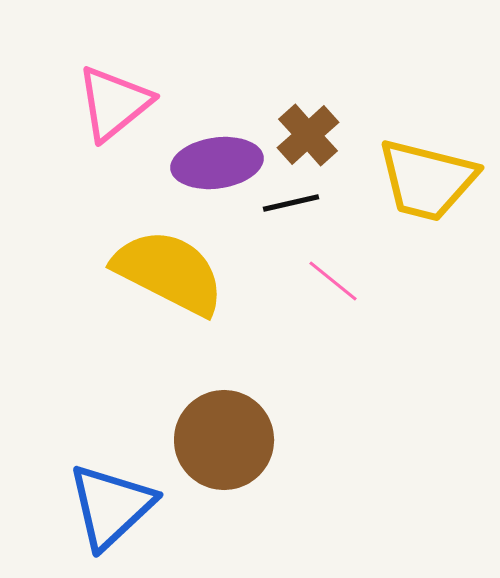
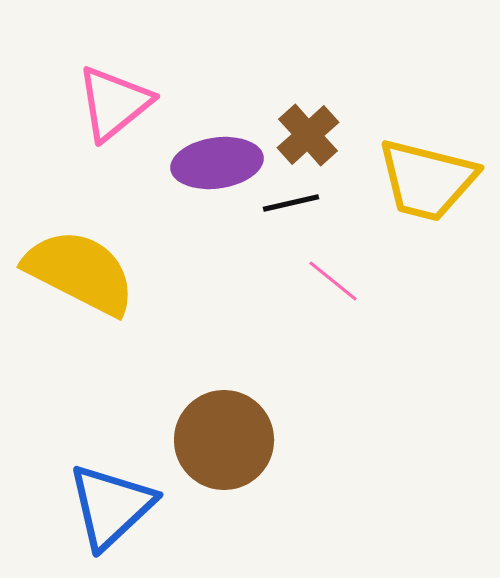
yellow semicircle: moved 89 px left
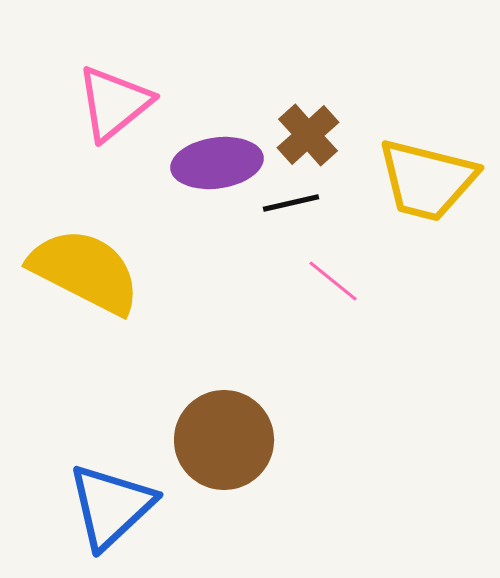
yellow semicircle: moved 5 px right, 1 px up
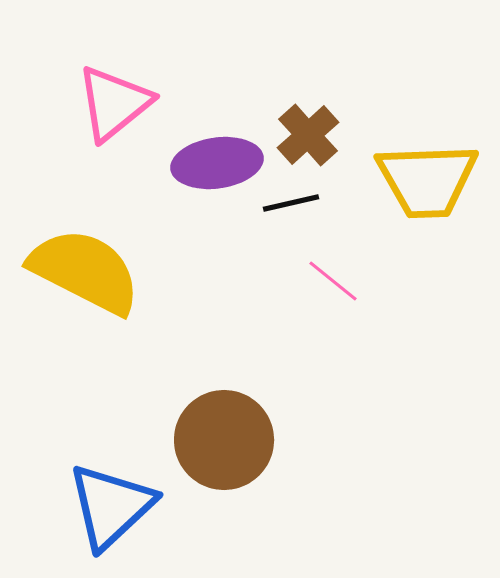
yellow trapezoid: rotated 16 degrees counterclockwise
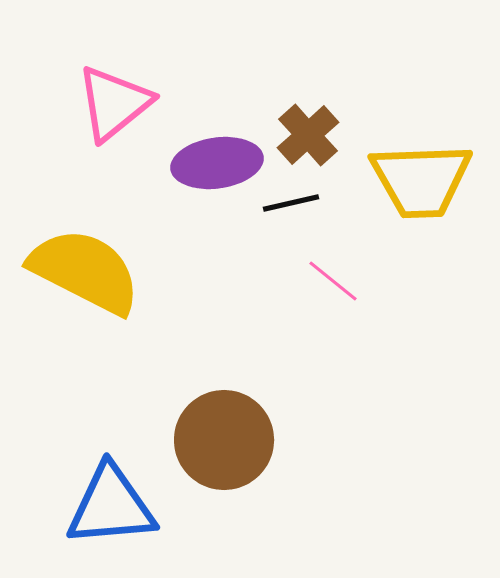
yellow trapezoid: moved 6 px left
blue triangle: rotated 38 degrees clockwise
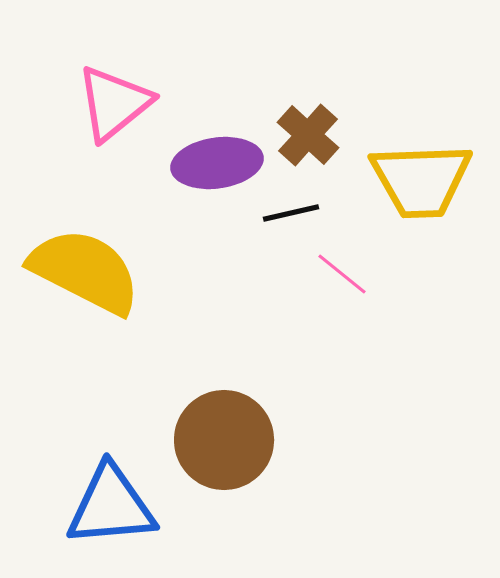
brown cross: rotated 6 degrees counterclockwise
black line: moved 10 px down
pink line: moved 9 px right, 7 px up
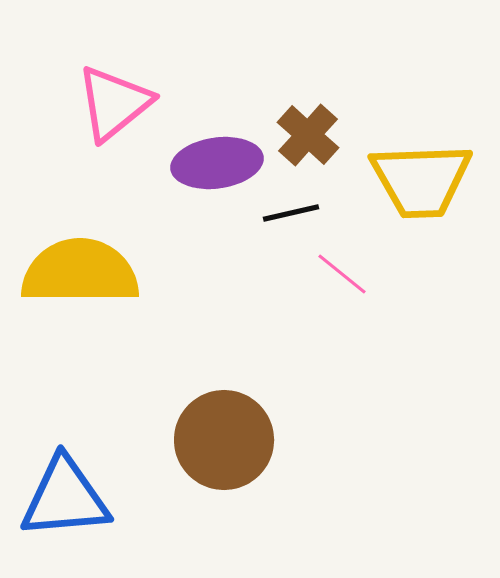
yellow semicircle: moved 5 px left, 1 px down; rotated 27 degrees counterclockwise
blue triangle: moved 46 px left, 8 px up
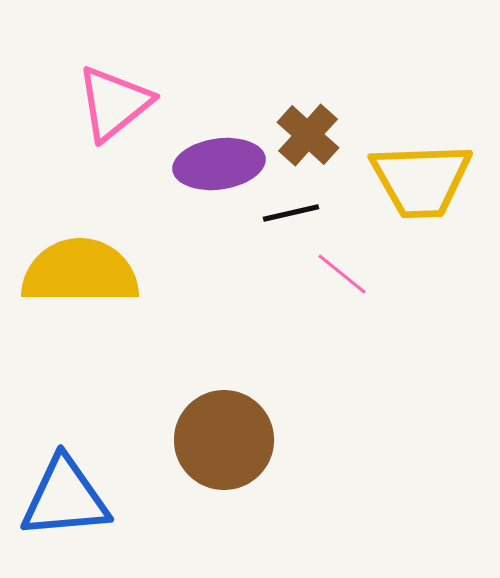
purple ellipse: moved 2 px right, 1 px down
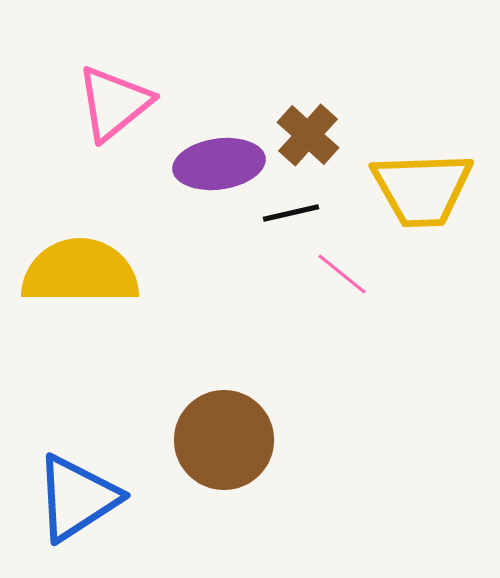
yellow trapezoid: moved 1 px right, 9 px down
blue triangle: moved 12 px right; rotated 28 degrees counterclockwise
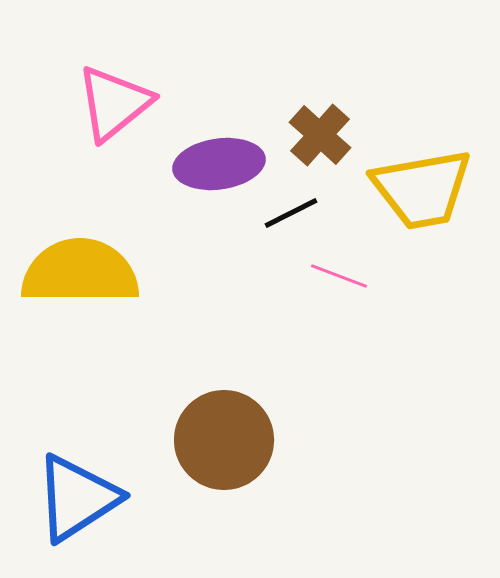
brown cross: moved 12 px right
yellow trapezoid: rotated 8 degrees counterclockwise
black line: rotated 14 degrees counterclockwise
pink line: moved 3 px left, 2 px down; rotated 18 degrees counterclockwise
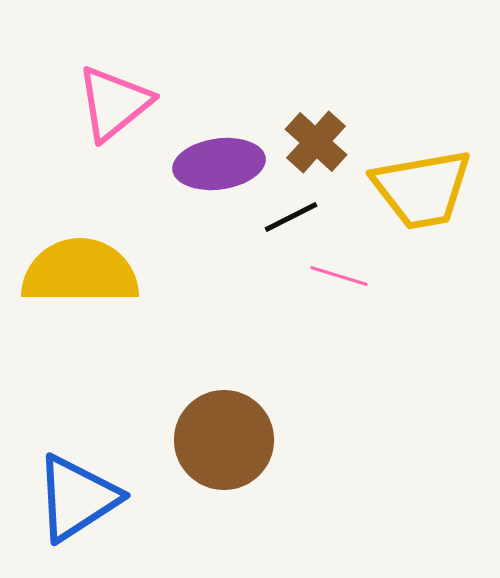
brown cross: moved 4 px left, 7 px down
black line: moved 4 px down
pink line: rotated 4 degrees counterclockwise
